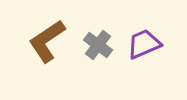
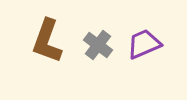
brown L-shape: rotated 36 degrees counterclockwise
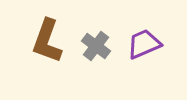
gray cross: moved 2 px left, 1 px down
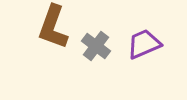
brown L-shape: moved 6 px right, 14 px up
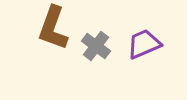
brown L-shape: moved 1 px down
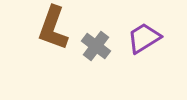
purple trapezoid: moved 6 px up; rotated 9 degrees counterclockwise
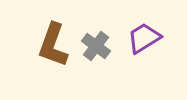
brown L-shape: moved 17 px down
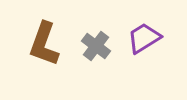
brown L-shape: moved 9 px left, 1 px up
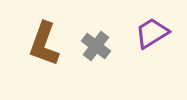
purple trapezoid: moved 8 px right, 5 px up
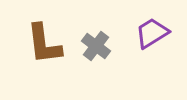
brown L-shape: rotated 27 degrees counterclockwise
